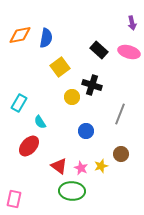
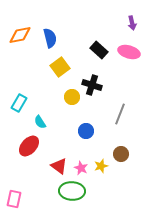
blue semicircle: moved 4 px right; rotated 24 degrees counterclockwise
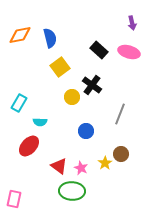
black cross: rotated 18 degrees clockwise
cyan semicircle: rotated 56 degrees counterclockwise
yellow star: moved 4 px right, 3 px up; rotated 16 degrees counterclockwise
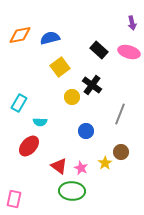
blue semicircle: rotated 90 degrees counterclockwise
brown circle: moved 2 px up
